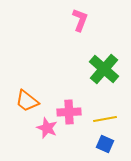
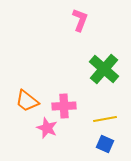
pink cross: moved 5 px left, 6 px up
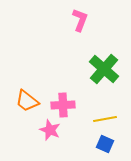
pink cross: moved 1 px left, 1 px up
pink star: moved 3 px right, 2 px down
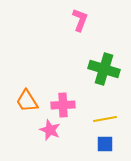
green cross: rotated 24 degrees counterclockwise
orange trapezoid: rotated 20 degrees clockwise
blue square: rotated 24 degrees counterclockwise
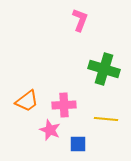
orange trapezoid: rotated 95 degrees counterclockwise
pink cross: moved 1 px right
yellow line: moved 1 px right; rotated 15 degrees clockwise
blue square: moved 27 px left
